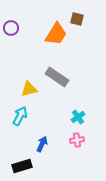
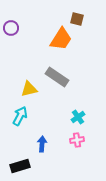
orange trapezoid: moved 5 px right, 5 px down
blue arrow: rotated 21 degrees counterclockwise
black rectangle: moved 2 px left
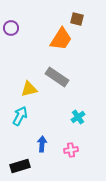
pink cross: moved 6 px left, 10 px down
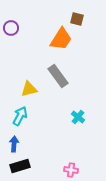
gray rectangle: moved 1 px right, 1 px up; rotated 20 degrees clockwise
cyan cross: rotated 16 degrees counterclockwise
blue arrow: moved 28 px left
pink cross: moved 20 px down; rotated 16 degrees clockwise
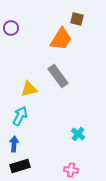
cyan cross: moved 17 px down
